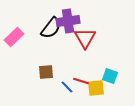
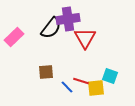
purple cross: moved 2 px up
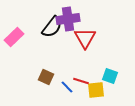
black semicircle: moved 1 px right, 1 px up
brown square: moved 5 px down; rotated 28 degrees clockwise
yellow square: moved 2 px down
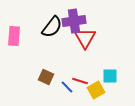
purple cross: moved 6 px right, 2 px down
pink rectangle: moved 1 px up; rotated 42 degrees counterclockwise
cyan square: rotated 21 degrees counterclockwise
red line: moved 1 px left
yellow square: rotated 24 degrees counterclockwise
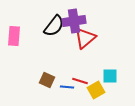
black semicircle: moved 2 px right, 1 px up
red triangle: rotated 20 degrees clockwise
brown square: moved 1 px right, 3 px down
blue line: rotated 40 degrees counterclockwise
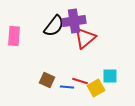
yellow square: moved 2 px up
